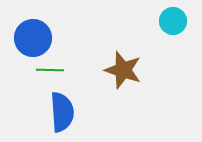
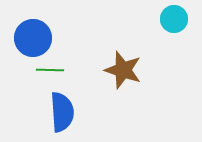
cyan circle: moved 1 px right, 2 px up
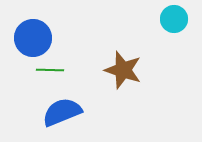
blue semicircle: rotated 108 degrees counterclockwise
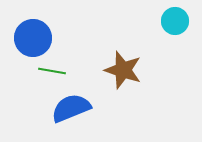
cyan circle: moved 1 px right, 2 px down
green line: moved 2 px right, 1 px down; rotated 8 degrees clockwise
blue semicircle: moved 9 px right, 4 px up
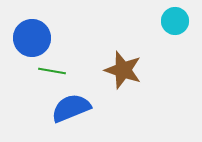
blue circle: moved 1 px left
